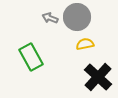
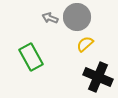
yellow semicircle: rotated 30 degrees counterclockwise
black cross: rotated 20 degrees counterclockwise
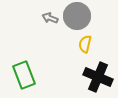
gray circle: moved 1 px up
yellow semicircle: rotated 36 degrees counterclockwise
green rectangle: moved 7 px left, 18 px down; rotated 8 degrees clockwise
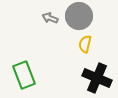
gray circle: moved 2 px right
black cross: moved 1 px left, 1 px down
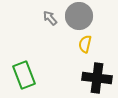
gray arrow: rotated 28 degrees clockwise
black cross: rotated 16 degrees counterclockwise
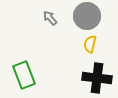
gray circle: moved 8 px right
yellow semicircle: moved 5 px right
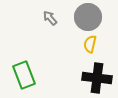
gray circle: moved 1 px right, 1 px down
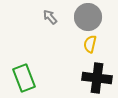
gray arrow: moved 1 px up
green rectangle: moved 3 px down
